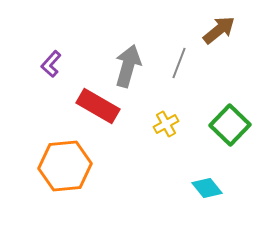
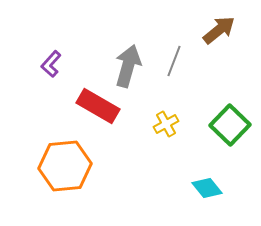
gray line: moved 5 px left, 2 px up
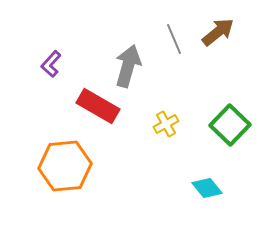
brown arrow: moved 1 px left, 2 px down
gray line: moved 22 px up; rotated 44 degrees counterclockwise
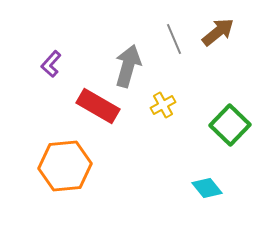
yellow cross: moved 3 px left, 19 px up
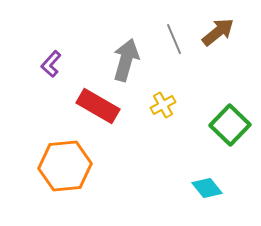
gray arrow: moved 2 px left, 6 px up
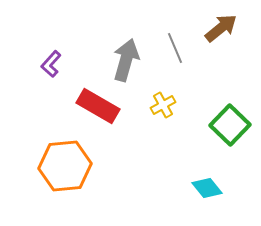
brown arrow: moved 3 px right, 4 px up
gray line: moved 1 px right, 9 px down
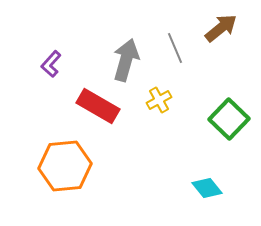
yellow cross: moved 4 px left, 5 px up
green square: moved 1 px left, 6 px up
